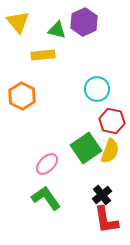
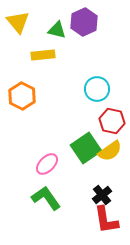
yellow semicircle: rotated 35 degrees clockwise
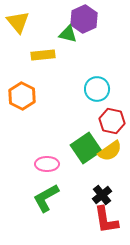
purple hexagon: moved 3 px up
green triangle: moved 11 px right, 4 px down
pink ellipse: rotated 45 degrees clockwise
green L-shape: rotated 84 degrees counterclockwise
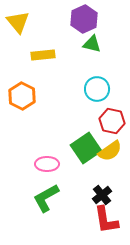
green triangle: moved 24 px right, 10 px down
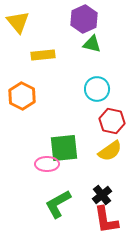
green square: moved 22 px left; rotated 28 degrees clockwise
green L-shape: moved 12 px right, 6 px down
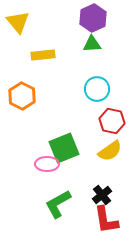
purple hexagon: moved 9 px right, 1 px up
green triangle: rotated 18 degrees counterclockwise
green square: rotated 16 degrees counterclockwise
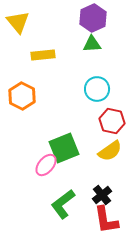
pink ellipse: moved 1 px left, 1 px down; rotated 50 degrees counterclockwise
green L-shape: moved 5 px right; rotated 8 degrees counterclockwise
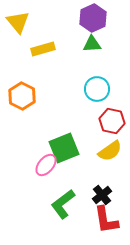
yellow rectangle: moved 6 px up; rotated 10 degrees counterclockwise
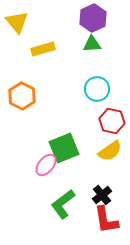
yellow triangle: moved 1 px left
